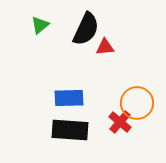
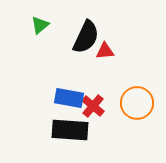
black semicircle: moved 8 px down
red triangle: moved 4 px down
blue rectangle: rotated 12 degrees clockwise
red cross: moved 27 px left, 16 px up
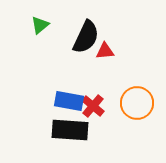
blue rectangle: moved 3 px down
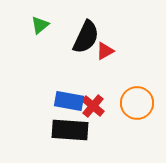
red triangle: rotated 24 degrees counterclockwise
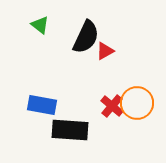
green triangle: rotated 42 degrees counterclockwise
blue rectangle: moved 27 px left, 4 px down
red cross: moved 19 px right
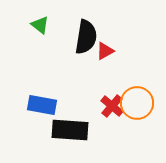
black semicircle: rotated 16 degrees counterclockwise
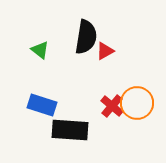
green triangle: moved 25 px down
blue rectangle: rotated 8 degrees clockwise
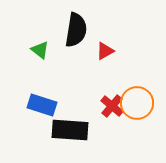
black semicircle: moved 10 px left, 7 px up
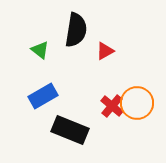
blue rectangle: moved 1 px right, 9 px up; rotated 48 degrees counterclockwise
black rectangle: rotated 18 degrees clockwise
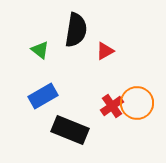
red cross: rotated 15 degrees clockwise
